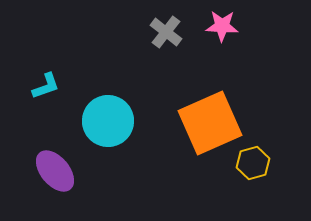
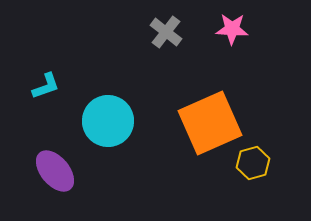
pink star: moved 10 px right, 3 px down
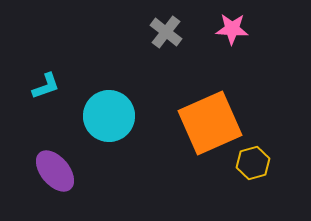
cyan circle: moved 1 px right, 5 px up
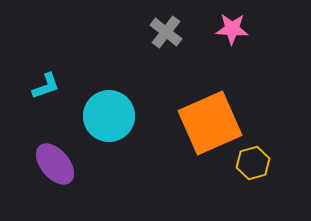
purple ellipse: moved 7 px up
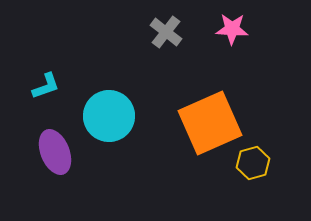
purple ellipse: moved 12 px up; rotated 18 degrees clockwise
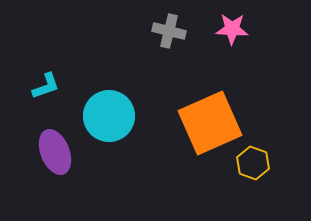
gray cross: moved 3 px right, 1 px up; rotated 24 degrees counterclockwise
yellow hexagon: rotated 24 degrees counterclockwise
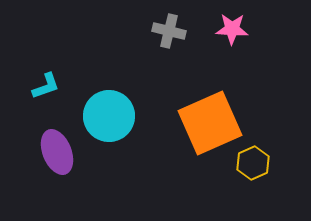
purple ellipse: moved 2 px right
yellow hexagon: rotated 16 degrees clockwise
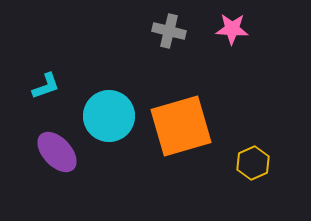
orange square: moved 29 px left, 3 px down; rotated 8 degrees clockwise
purple ellipse: rotated 21 degrees counterclockwise
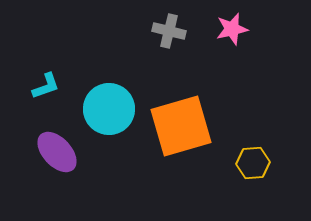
pink star: rotated 16 degrees counterclockwise
cyan circle: moved 7 px up
yellow hexagon: rotated 20 degrees clockwise
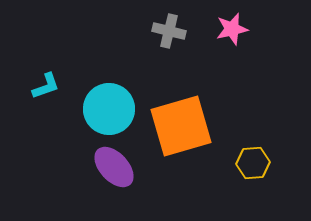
purple ellipse: moved 57 px right, 15 px down
